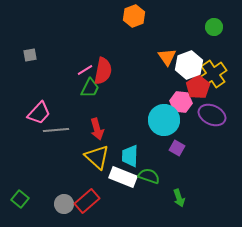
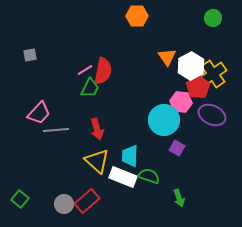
orange hexagon: moved 3 px right; rotated 20 degrees clockwise
green circle: moved 1 px left, 9 px up
white hexagon: moved 2 px right, 1 px down; rotated 8 degrees counterclockwise
yellow triangle: moved 4 px down
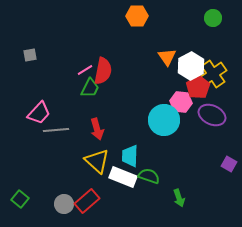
purple square: moved 52 px right, 16 px down
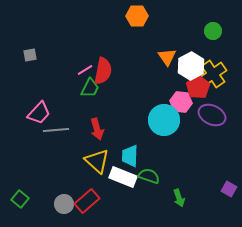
green circle: moved 13 px down
purple square: moved 25 px down
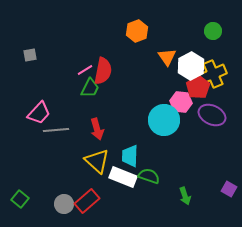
orange hexagon: moved 15 px down; rotated 20 degrees counterclockwise
yellow cross: rotated 12 degrees clockwise
green arrow: moved 6 px right, 2 px up
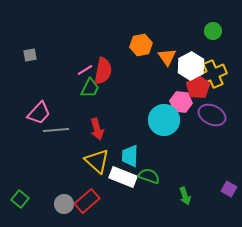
orange hexagon: moved 4 px right, 14 px down; rotated 10 degrees clockwise
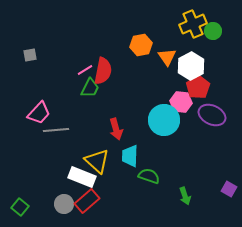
yellow cross: moved 20 px left, 50 px up
red arrow: moved 19 px right
white rectangle: moved 41 px left
green square: moved 8 px down
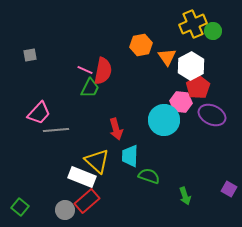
pink line: rotated 56 degrees clockwise
gray circle: moved 1 px right, 6 px down
